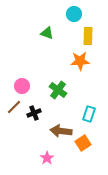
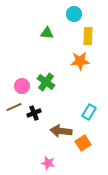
green triangle: rotated 16 degrees counterclockwise
green cross: moved 12 px left, 8 px up
brown line: rotated 21 degrees clockwise
cyan rectangle: moved 2 px up; rotated 14 degrees clockwise
pink star: moved 1 px right, 5 px down; rotated 24 degrees counterclockwise
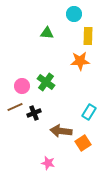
brown line: moved 1 px right
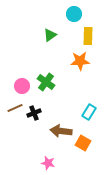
green triangle: moved 3 px right, 2 px down; rotated 40 degrees counterclockwise
brown line: moved 1 px down
orange square: rotated 28 degrees counterclockwise
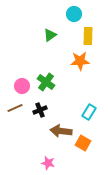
black cross: moved 6 px right, 3 px up
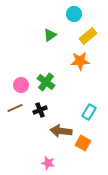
yellow rectangle: rotated 48 degrees clockwise
pink circle: moved 1 px left, 1 px up
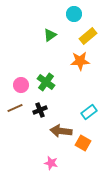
cyan rectangle: rotated 21 degrees clockwise
pink star: moved 3 px right
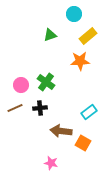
green triangle: rotated 16 degrees clockwise
black cross: moved 2 px up; rotated 16 degrees clockwise
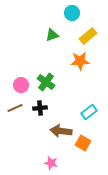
cyan circle: moved 2 px left, 1 px up
green triangle: moved 2 px right
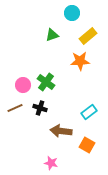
pink circle: moved 2 px right
black cross: rotated 24 degrees clockwise
orange square: moved 4 px right, 2 px down
